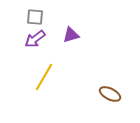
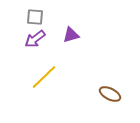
yellow line: rotated 16 degrees clockwise
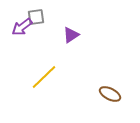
gray square: moved 1 px right; rotated 12 degrees counterclockwise
purple triangle: rotated 18 degrees counterclockwise
purple arrow: moved 13 px left, 12 px up
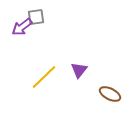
purple triangle: moved 8 px right, 35 px down; rotated 18 degrees counterclockwise
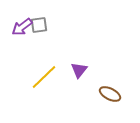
gray square: moved 3 px right, 8 px down
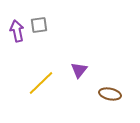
purple arrow: moved 5 px left, 4 px down; rotated 115 degrees clockwise
yellow line: moved 3 px left, 6 px down
brown ellipse: rotated 15 degrees counterclockwise
